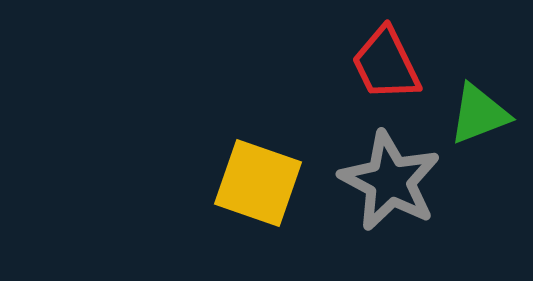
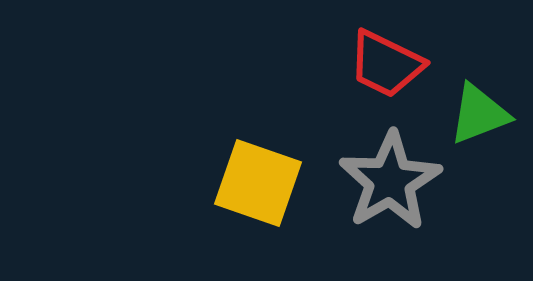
red trapezoid: rotated 38 degrees counterclockwise
gray star: rotated 14 degrees clockwise
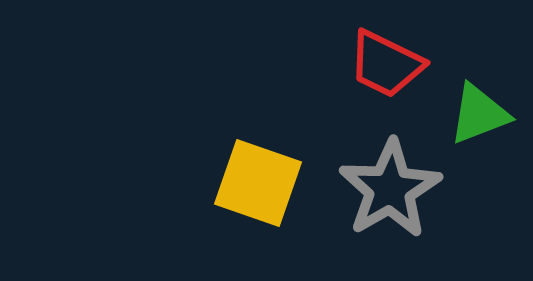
gray star: moved 8 px down
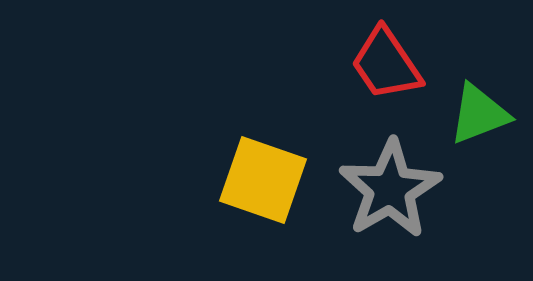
red trapezoid: rotated 30 degrees clockwise
yellow square: moved 5 px right, 3 px up
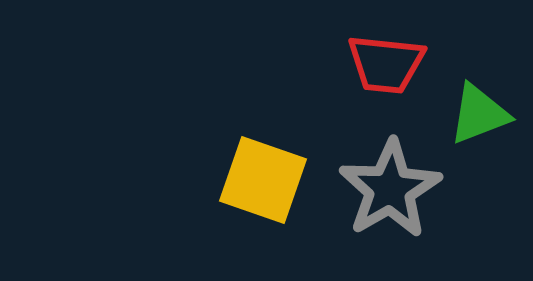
red trapezoid: rotated 50 degrees counterclockwise
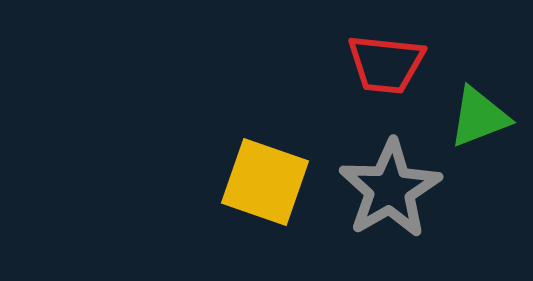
green triangle: moved 3 px down
yellow square: moved 2 px right, 2 px down
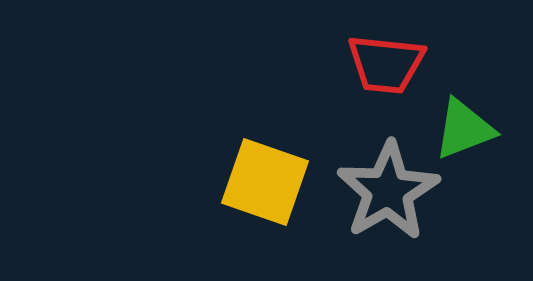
green triangle: moved 15 px left, 12 px down
gray star: moved 2 px left, 2 px down
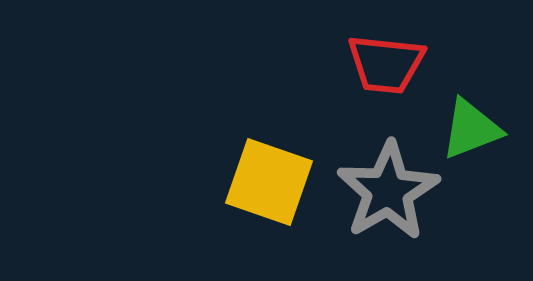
green triangle: moved 7 px right
yellow square: moved 4 px right
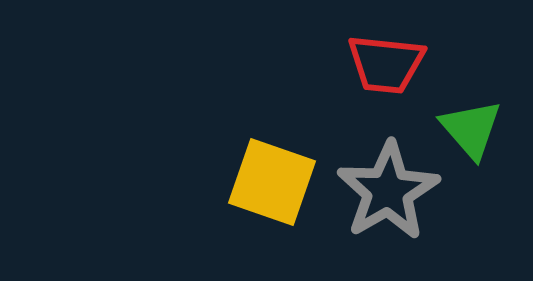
green triangle: rotated 50 degrees counterclockwise
yellow square: moved 3 px right
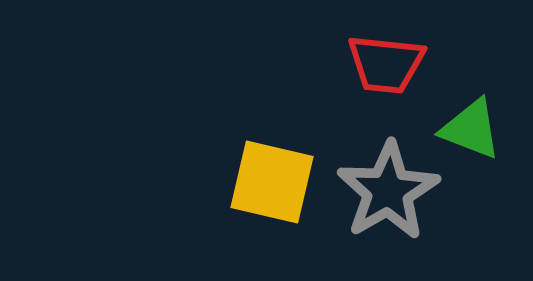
green triangle: rotated 28 degrees counterclockwise
yellow square: rotated 6 degrees counterclockwise
